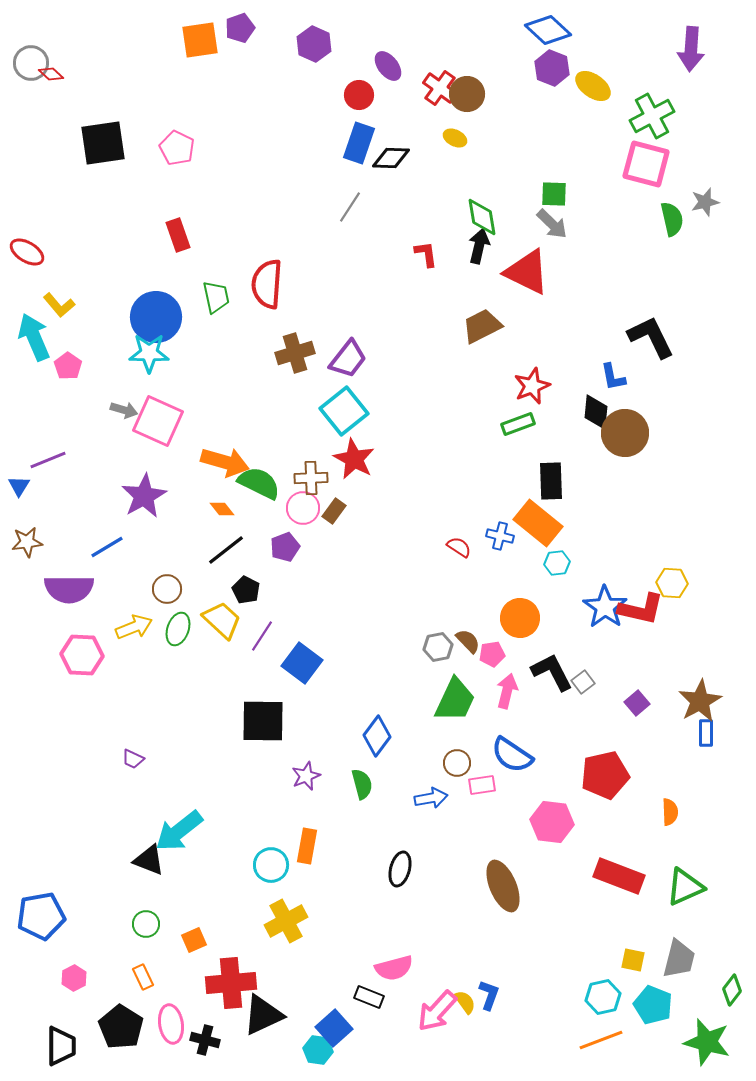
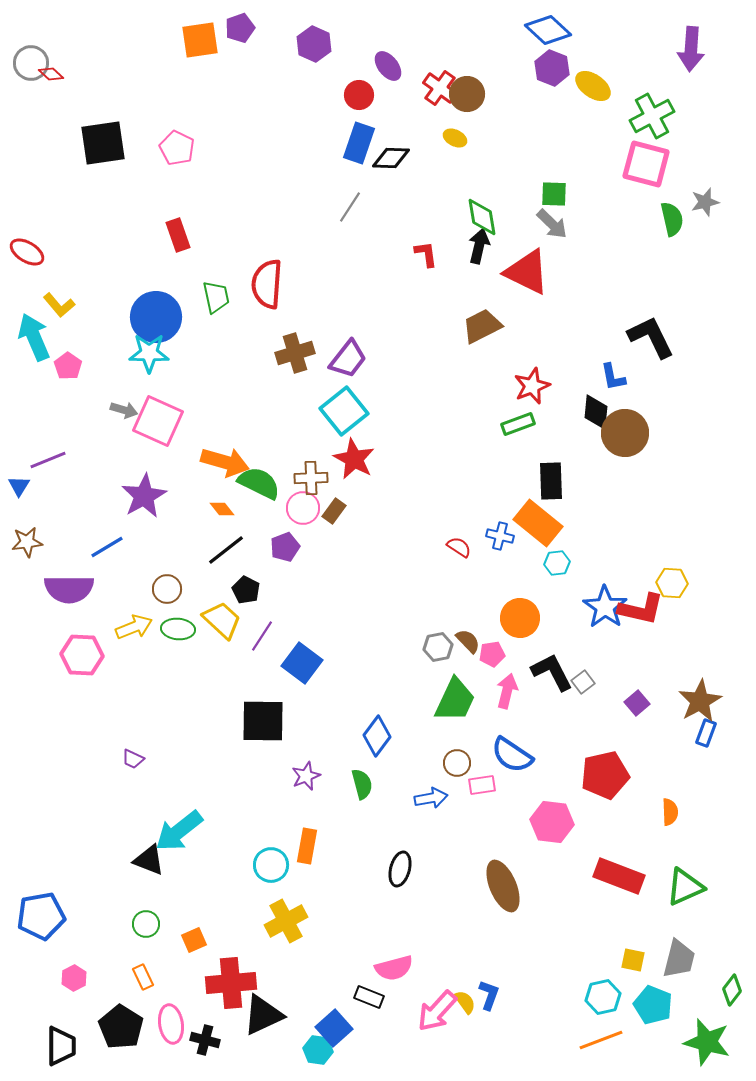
green ellipse at (178, 629): rotated 76 degrees clockwise
blue rectangle at (706, 733): rotated 20 degrees clockwise
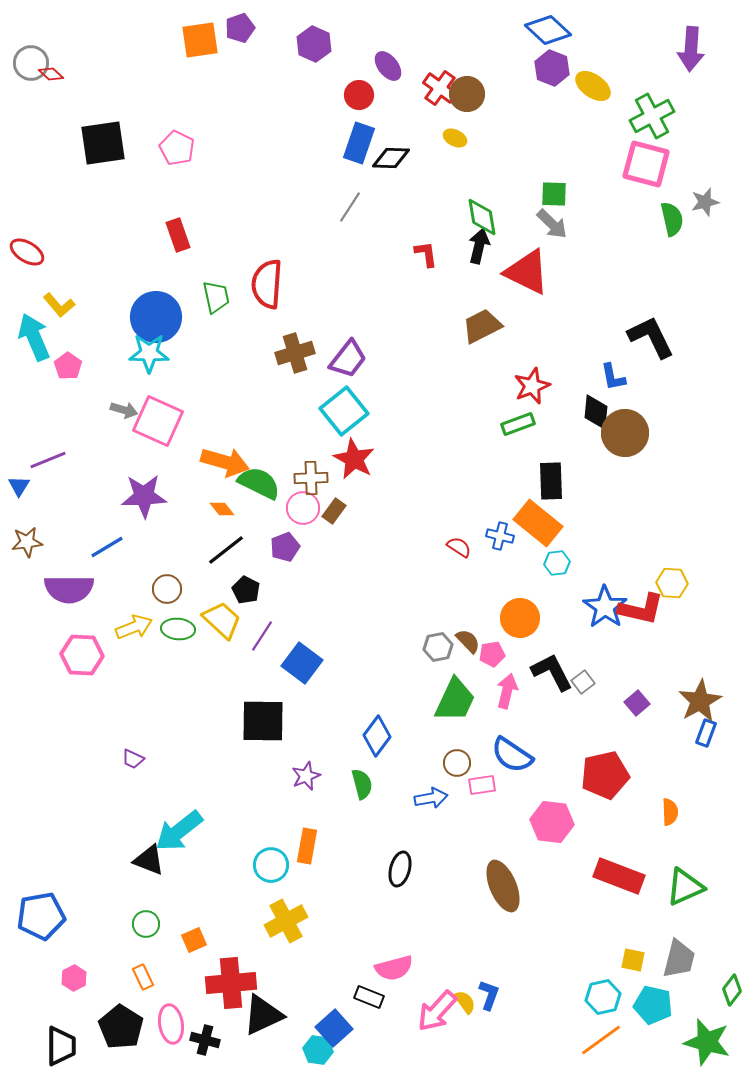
purple star at (144, 496): rotated 27 degrees clockwise
cyan pentagon at (653, 1005): rotated 9 degrees counterclockwise
orange line at (601, 1040): rotated 15 degrees counterclockwise
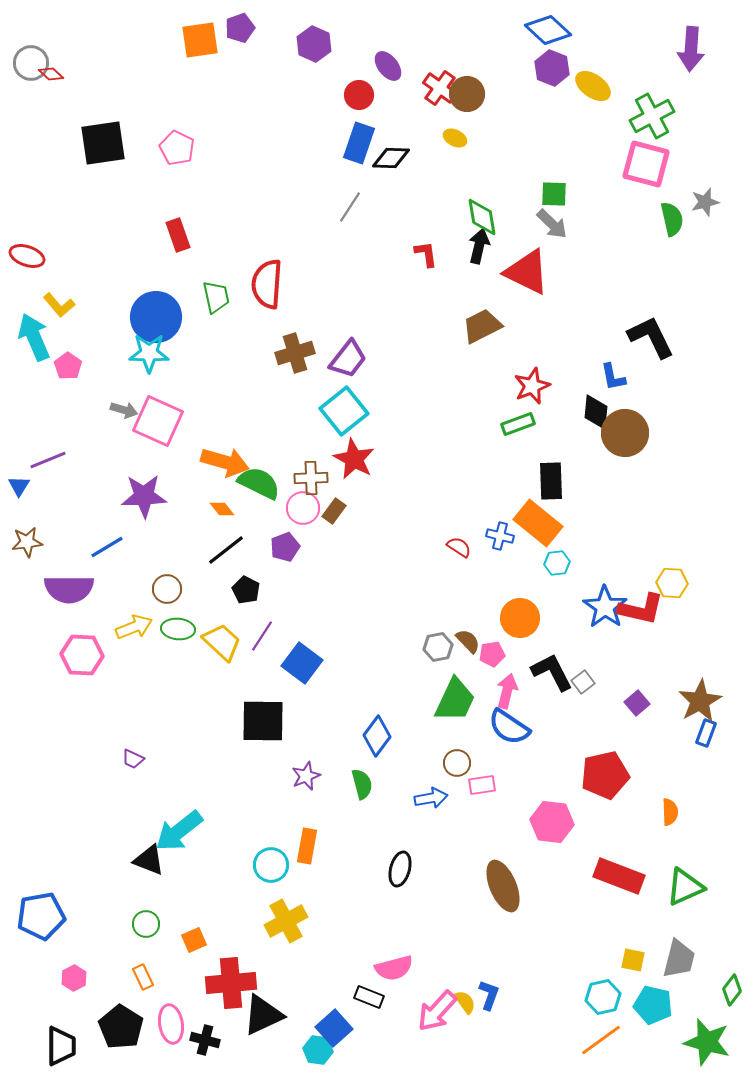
red ellipse at (27, 252): moved 4 px down; rotated 12 degrees counterclockwise
yellow trapezoid at (222, 620): moved 22 px down
blue semicircle at (512, 755): moved 3 px left, 28 px up
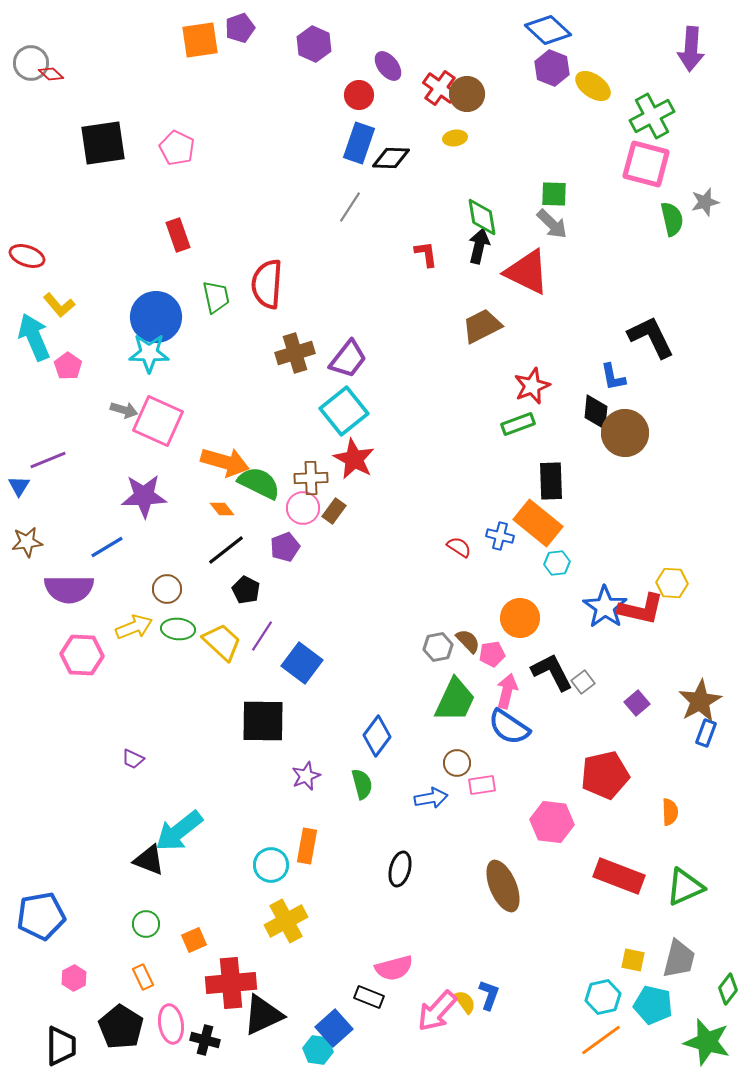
yellow ellipse at (455, 138): rotated 35 degrees counterclockwise
green diamond at (732, 990): moved 4 px left, 1 px up
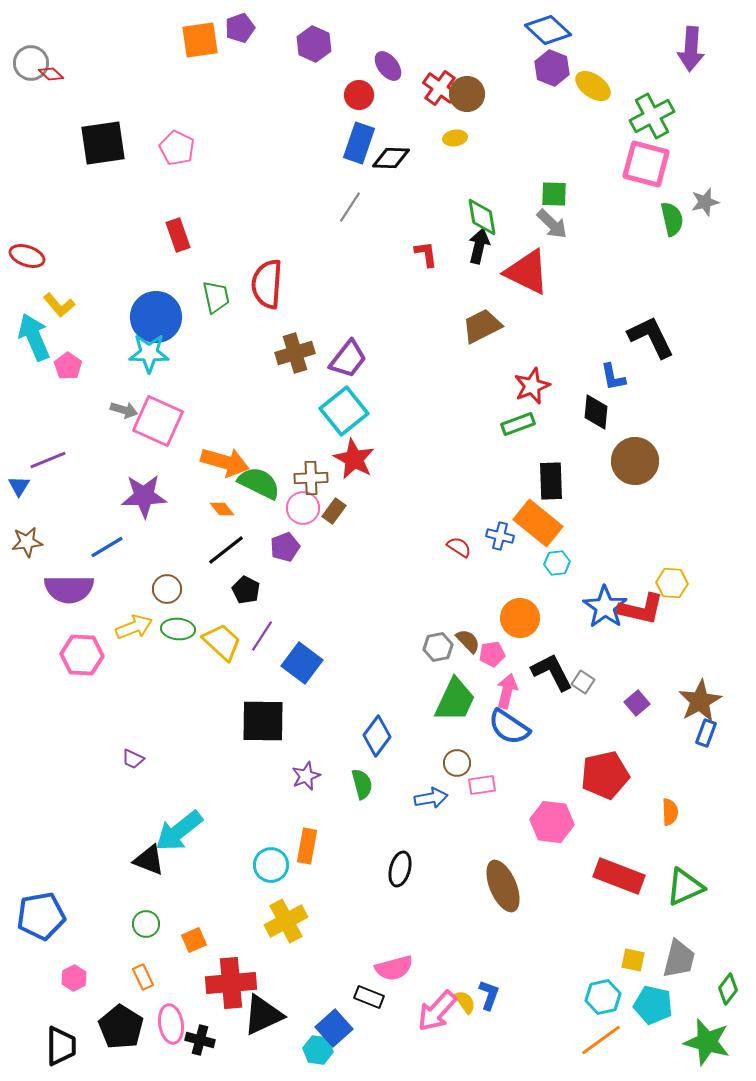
brown circle at (625, 433): moved 10 px right, 28 px down
gray square at (583, 682): rotated 20 degrees counterclockwise
black cross at (205, 1040): moved 5 px left
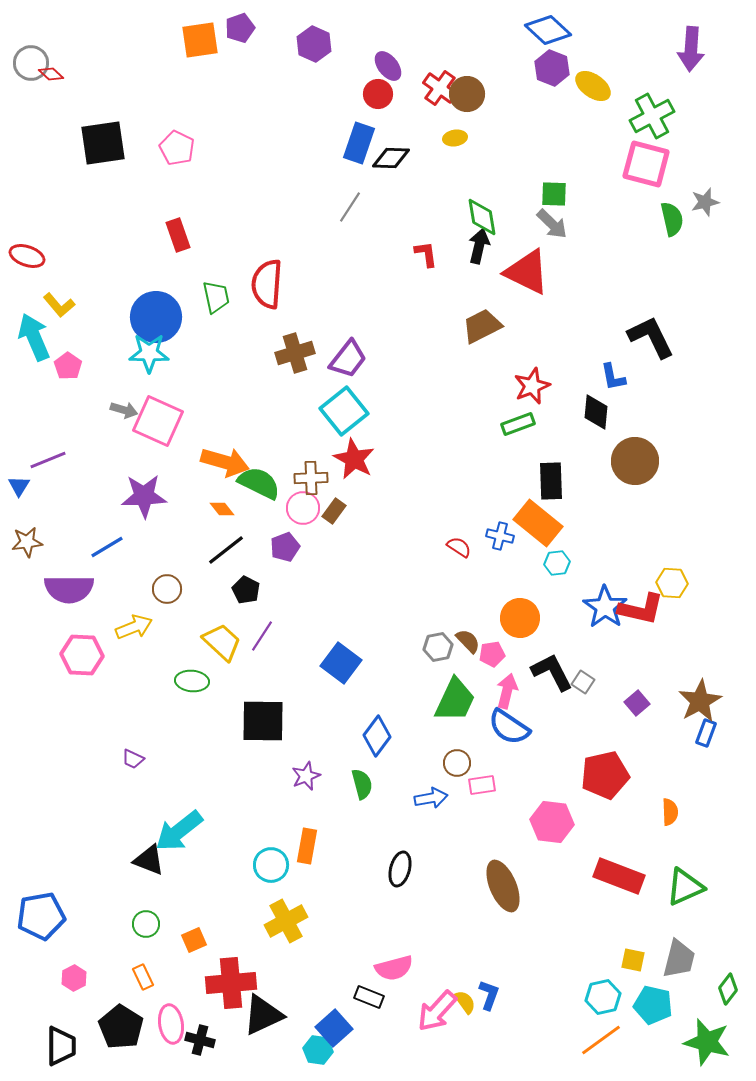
red circle at (359, 95): moved 19 px right, 1 px up
green ellipse at (178, 629): moved 14 px right, 52 px down
blue square at (302, 663): moved 39 px right
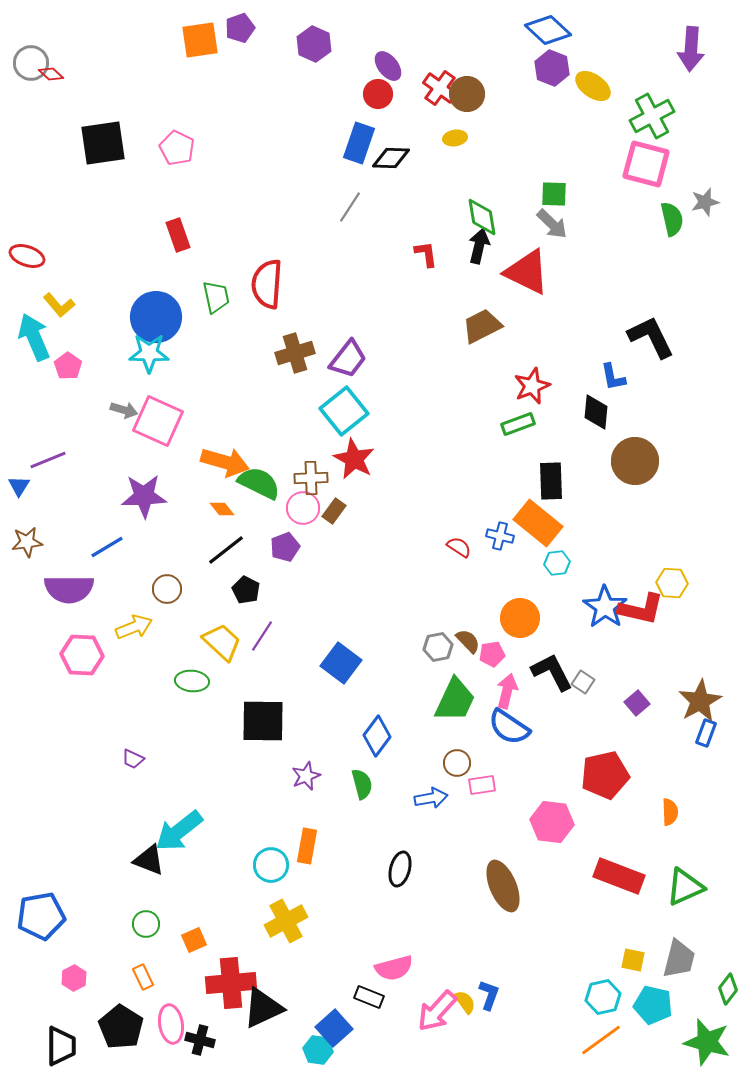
black triangle at (263, 1015): moved 7 px up
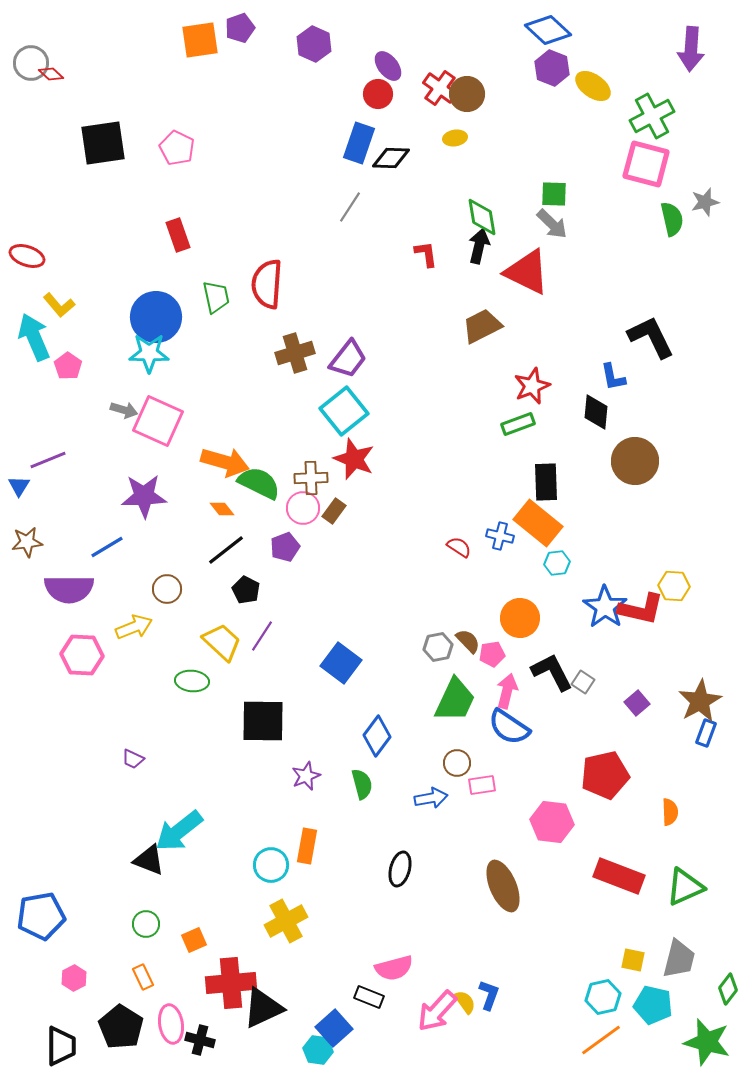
red star at (354, 459): rotated 6 degrees counterclockwise
black rectangle at (551, 481): moved 5 px left, 1 px down
yellow hexagon at (672, 583): moved 2 px right, 3 px down
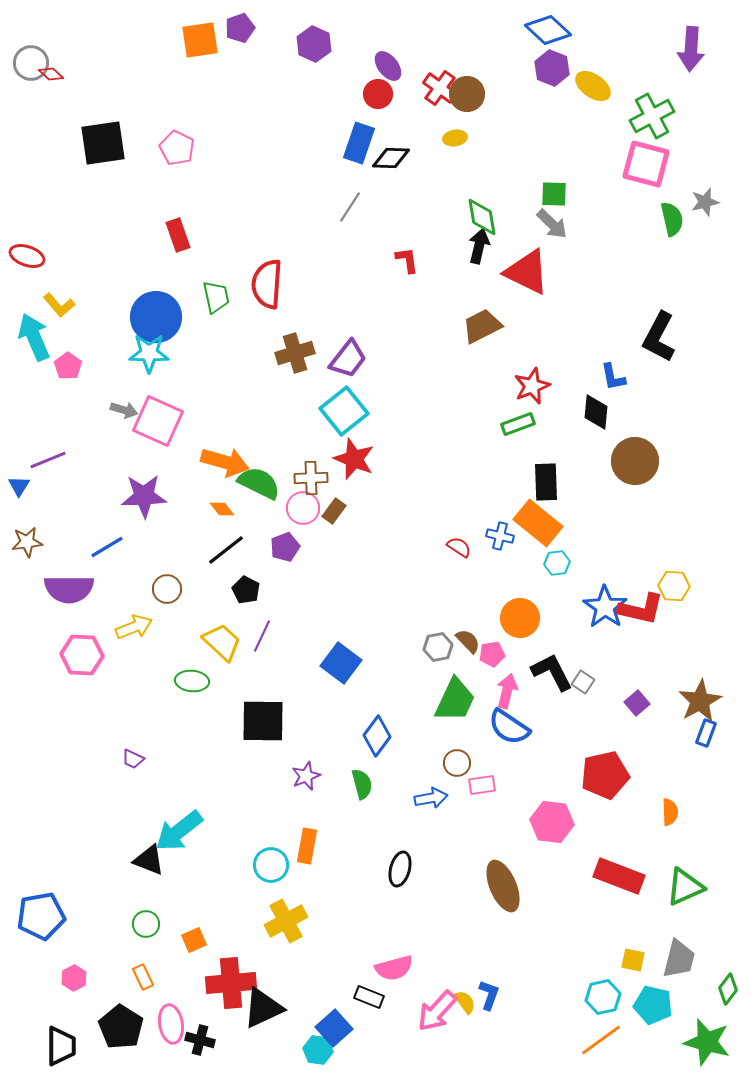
red L-shape at (426, 254): moved 19 px left, 6 px down
black L-shape at (651, 337): moved 8 px right; rotated 126 degrees counterclockwise
purple line at (262, 636): rotated 8 degrees counterclockwise
